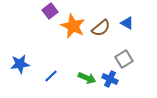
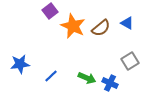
gray square: moved 6 px right, 2 px down
blue cross: moved 4 px down
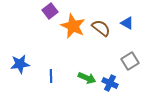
brown semicircle: rotated 102 degrees counterclockwise
blue line: rotated 48 degrees counterclockwise
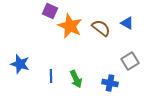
purple square: rotated 28 degrees counterclockwise
orange star: moved 3 px left
blue star: rotated 24 degrees clockwise
green arrow: moved 11 px left, 1 px down; rotated 42 degrees clockwise
blue cross: rotated 14 degrees counterclockwise
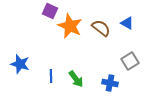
green arrow: rotated 12 degrees counterclockwise
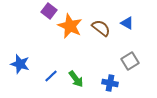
purple square: moved 1 px left; rotated 14 degrees clockwise
blue line: rotated 48 degrees clockwise
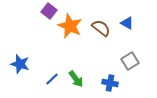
blue line: moved 1 px right, 3 px down
